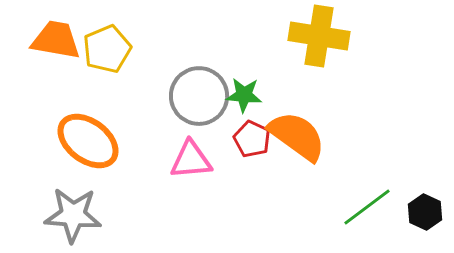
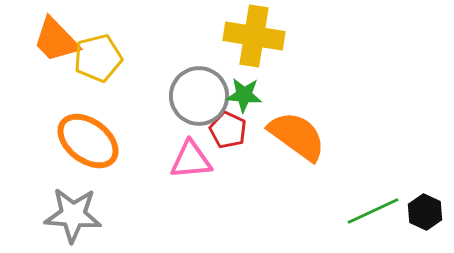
yellow cross: moved 65 px left
orange trapezoid: rotated 144 degrees counterclockwise
yellow pentagon: moved 9 px left, 9 px down; rotated 9 degrees clockwise
red pentagon: moved 24 px left, 9 px up
green line: moved 6 px right, 4 px down; rotated 12 degrees clockwise
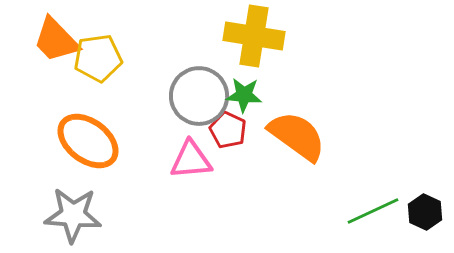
yellow pentagon: rotated 6 degrees clockwise
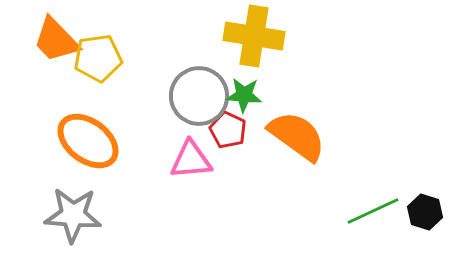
black hexagon: rotated 8 degrees counterclockwise
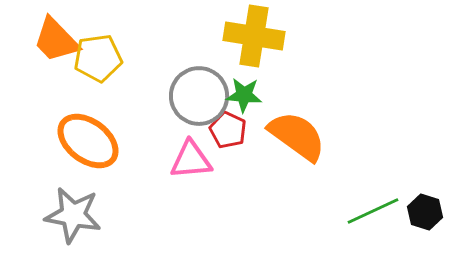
gray star: rotated 6 degrees clockwise
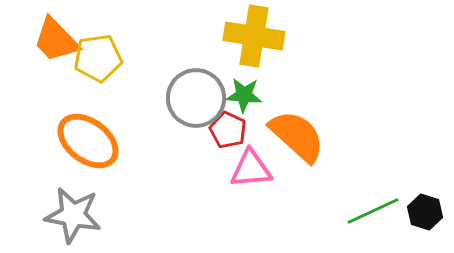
gray circle: moved 3 px left, 2 px down
orange semicircle: rotated 6 degrees clockwise
pink triangle: moved 60 px right, 9 px down
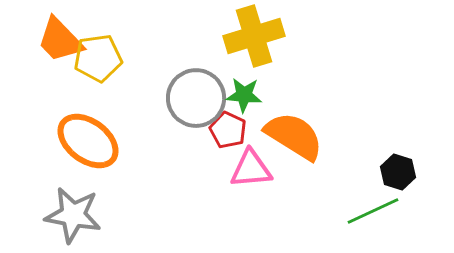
yellow cross: rotated 26 degrees counterclockwise
orange trapezoid: moved 4 px right
orange semicircle: moved 3 px left; rotated 10 degrees counterclockwise
black hexagon: moved 27 px left, 40 px up
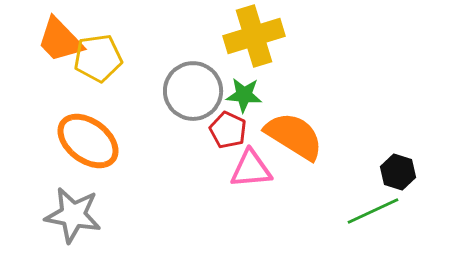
gray circle: moved 3 px left, 7 px up
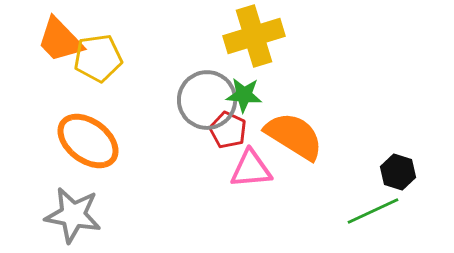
gray circle: moved 14 px right, 9 px down
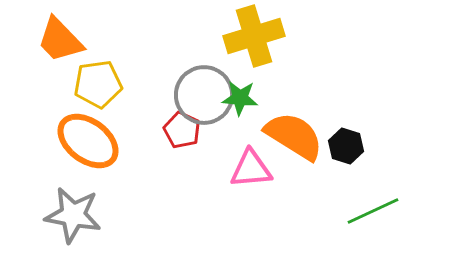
yellow pentagon: moved 26 px down
green star: moved 4 px left, 3 px down
gray circle: moved 3 px left, 5 px up
red pentagon: moved 46 px left
black hexagon: moved 52 px left, 26 px up
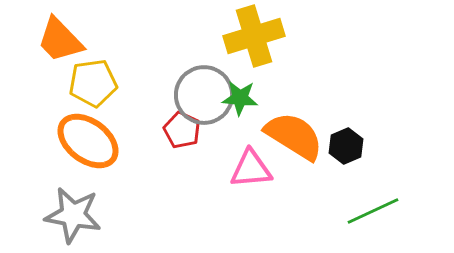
yellow pentagon: moved 5 px left, 1 px up
black hexagon: rotated 20 degrees clockwise
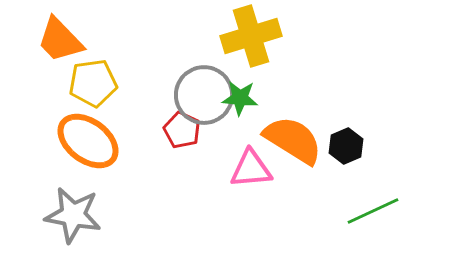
yellow cross: moved 3 px left
orange semicircle: moved 1 px left, 4 px down
